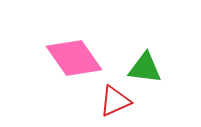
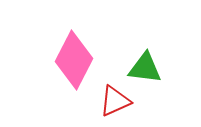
pink diamond: moved 2 px down; rotated 62 degrees clockwise
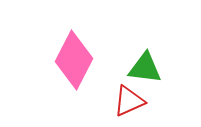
red triangle: moved 14 px right
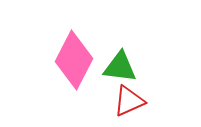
green triangle: moved 25 px left, 1 px up
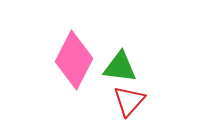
red triangle: rotated 24 degrees counterclockwise
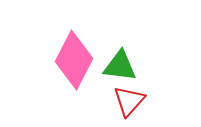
green triangle: moved 1 px up
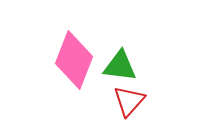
pink diamond: rotated 6 degrees counterclockwise
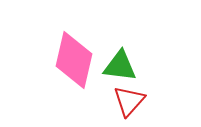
pink diamond: rotated 8 degrees counterclockwise
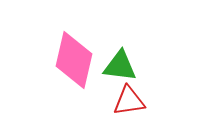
red triangle: rotated 40 degrees clockwise
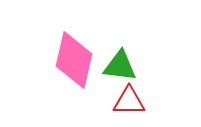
red triangle: rotated 8 degrees clockwise
